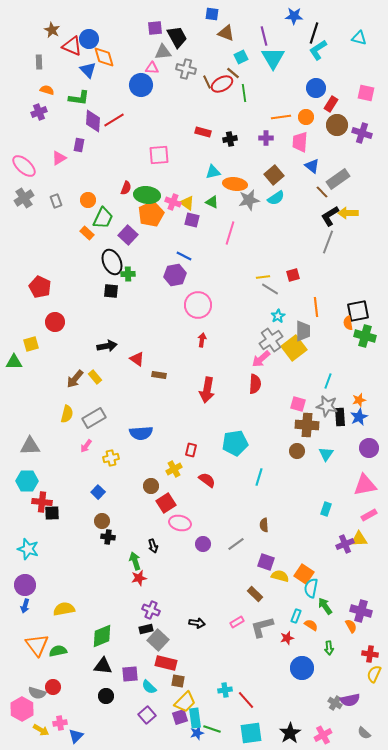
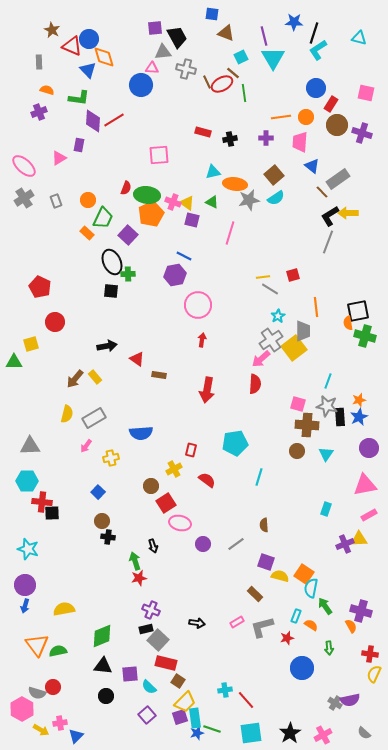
blue star at (294, 16): moved 6 px down
brown square at (178, 681): rotated 24 degrees clockwise
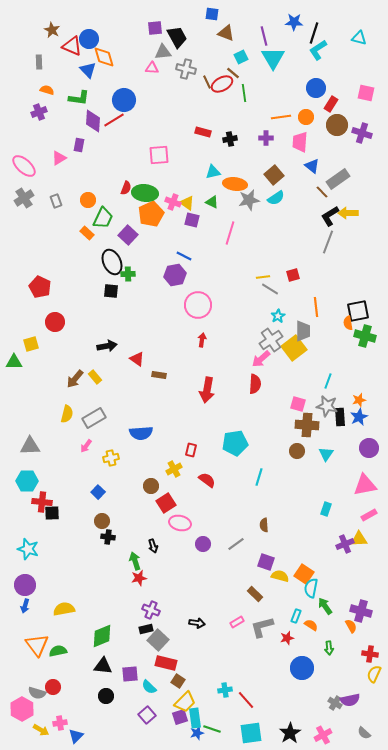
blue circle at (141, 85): moved 17 px left, 15 px down
green ellipse at (147, 195): moved 2 px left, 2 px up
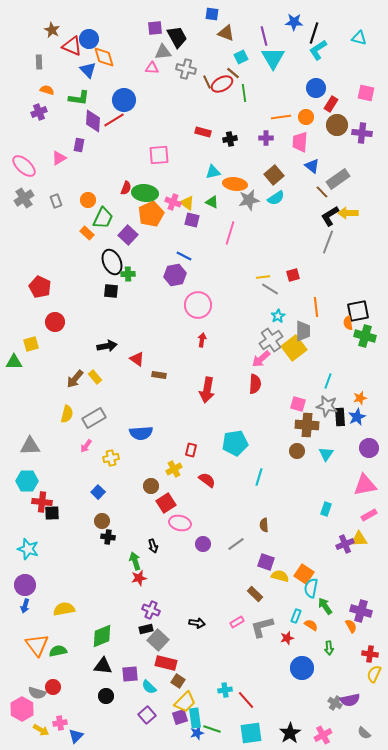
purple cross at (362, 133): rotated 12 degrees counterclockwise
orange star at (359, 400): moved 1 px right, 2 px up
blue star at (359, 417): moved 2 px left
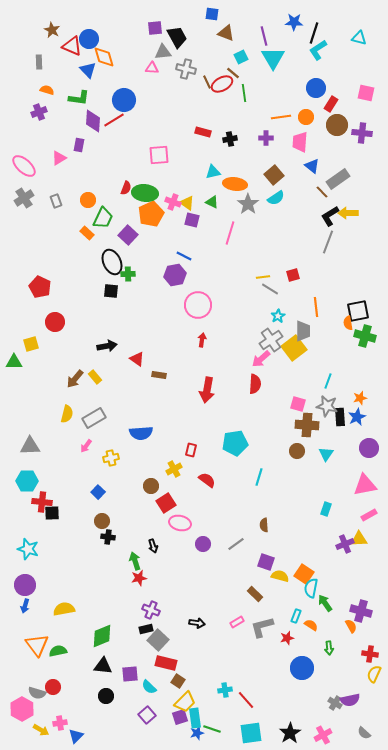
gray star at (249, 200): moved 1 px left, 4 px down; rotated 25 degrees counterclockwise
green arrow at (325, 606): moved 3 px up
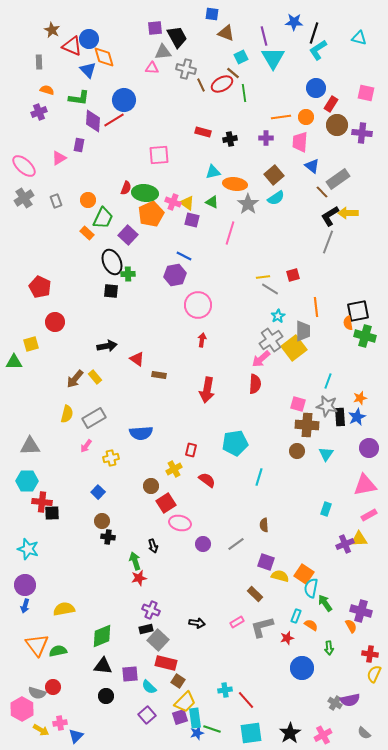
brown line at (207, 82): moved 6 px left, 3 px down
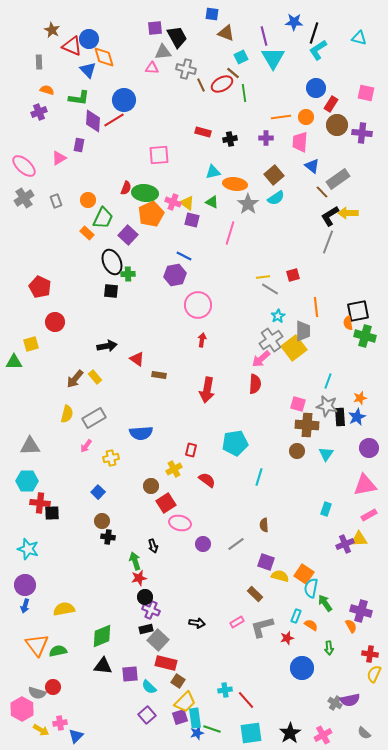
red cross at (42, 502): moved 2 px left, 1 px down
black circle at (106, 696): moved 39 px right, 99 px up
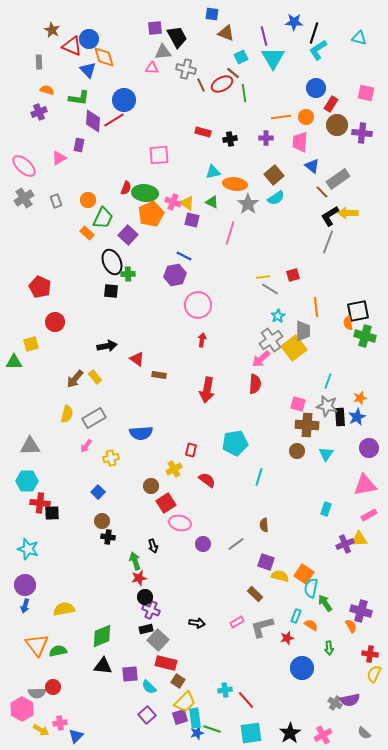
gray semicircle at (37, 693): rotated 18 degrees counterclockwise
